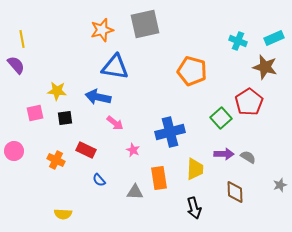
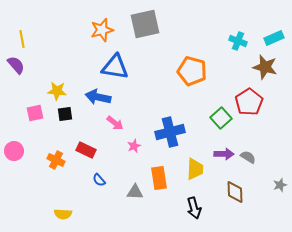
black square: moved 4 px up
pink star: moved 1 px right, 4 px up; rotated 24 degrees clockwise
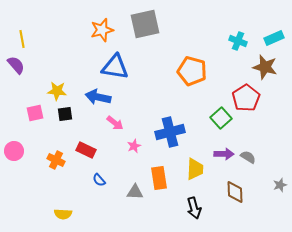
red pentagon: moved 3 px left, 4 px up
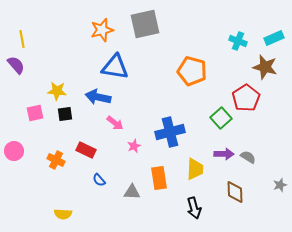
gray triangle: moved 3 px left
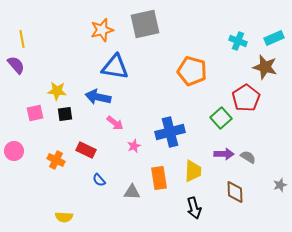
yellow trapezoid: moved 2 px left, 2 px down
yellow semicircle: moved 1 px right, 3 px down
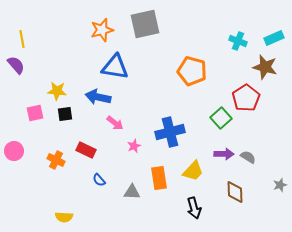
yellow trapezoid: rotated 40 degrees clockwise
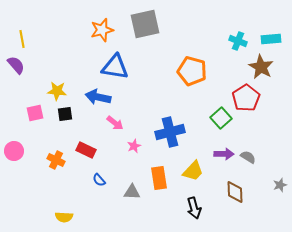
cyan rectangle: moved 3 px left, 1 px down; rotated 18 degrees clockwise
brown star: moved 4 px left; rotated 15 degrees clockwise
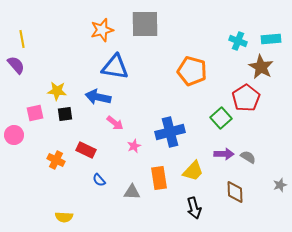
gray square: rotated 12 degrees clockwise
pink circle: moved 16 px up
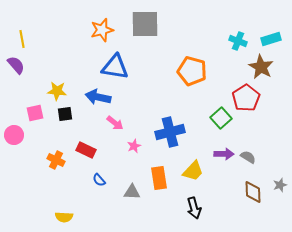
cyan rectangle: rotated 12 degrees counterclockwise
brown diamond: moved 18 px right
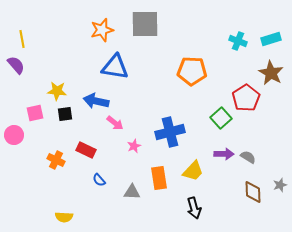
brown star: moved 10 px right, 6 px down
orange pentagon: rotated 12 degrees counterclockwise
blue arrow: moved 2 px left, 4 px down
